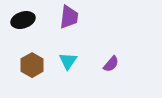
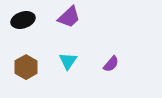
purple trapezoid: rotated 40 degrees clockwise
brown hexagon: moved 6 px left, 2 px down
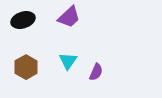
purple semicircle: moved 15 px left, 8 px down; rotated 18 degrees counterclockwise
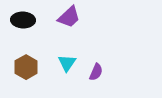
black ellipse: rotated 20 degrees clockwise
cyan triangle: moved 1 px left, 2 px down
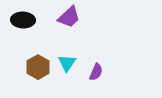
brown hexagon: moved 12 px right
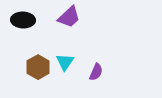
cyan triangle: moved 2 px left, 1 px up
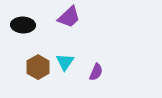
black ellipse: moved 5 px down
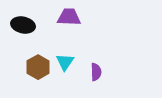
purple trapezoid: rotated 135 degrees counterclockwise
black ellipse: rotated 10 degrees clockwise
purple semicircle: rotated 24 degrees counterclockwise
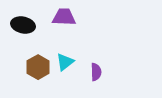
purple trapezoid: moved 5 px left
cyan triangle: rotated 18 degrees clockwise
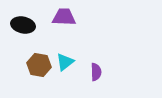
brown hexagon: moved 1 px right, 2 px up; rotated 20 degrees counterclockwise
